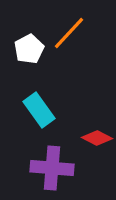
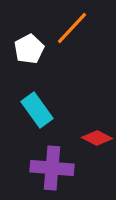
orange line: moved 3 px right, 5 px up
cyan rectangle: moved 2 px left
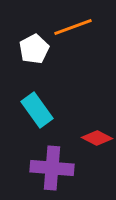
orange line: moved 1 px right, 1 px up; rotated 27 degrees clockwise
white pentagon: moved 5 px right
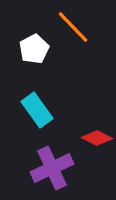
orange line: rotated 66 degrees clockwise
purple cross: rotated 30 degrees counterclockwise
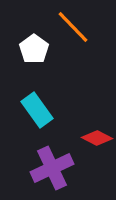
white pentagon: rotated 8 degrees counterclockwise
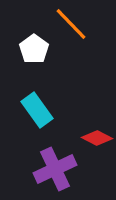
orange line: moved 2 px left, 3 px up
purple cross: moved 3 px right, 1 px down
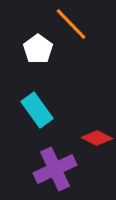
white pentagon: moved 4 px right
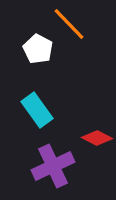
orange line: moved 2 px left
white pentagon: rotated 8 degrees counterclockwise
purple cross: moved 2 px left, 3 px up
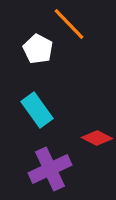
purple cross: moved 3 px left, 3 px down
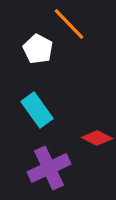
purple cross: moved 1 px left, 1 px up
